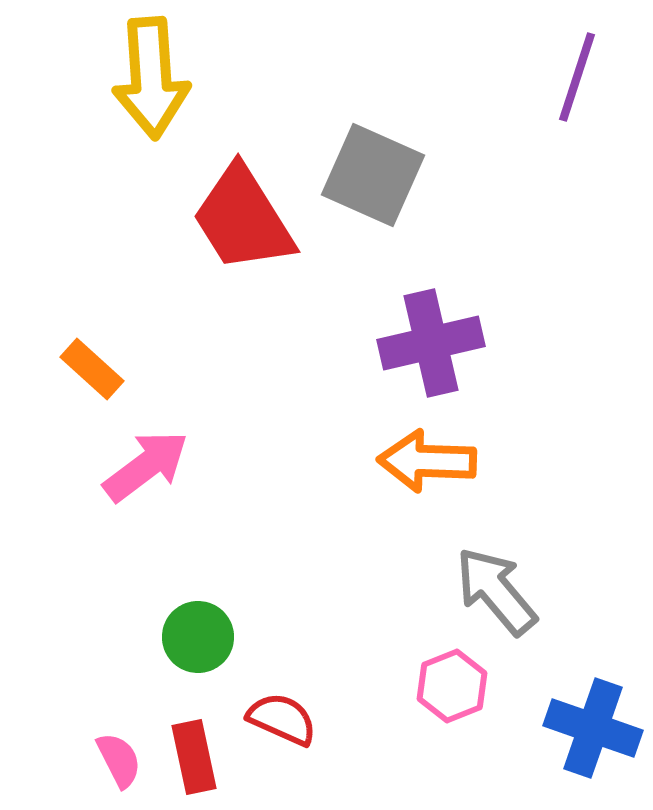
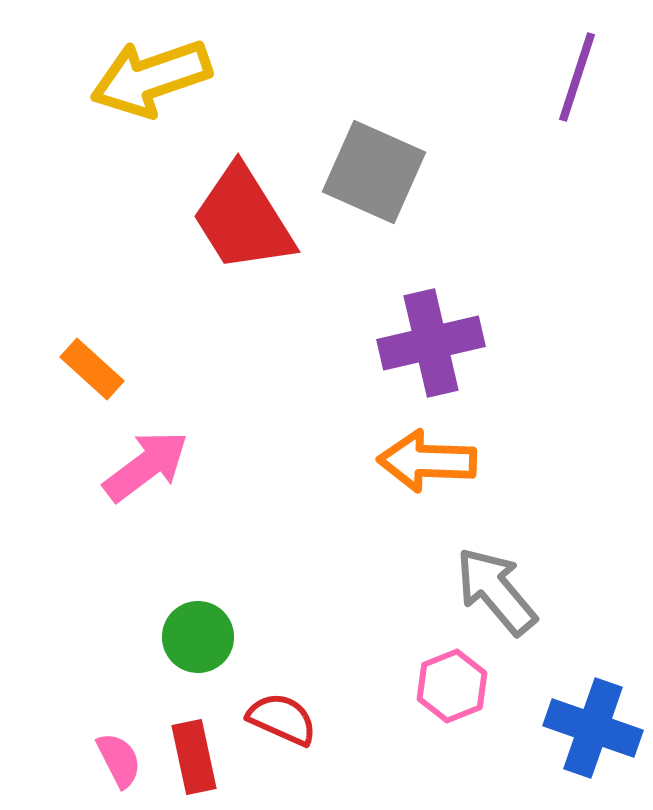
yellow arrow: rotated 75 degrees clockwise
gray square: moved 1 px right, 3 px up
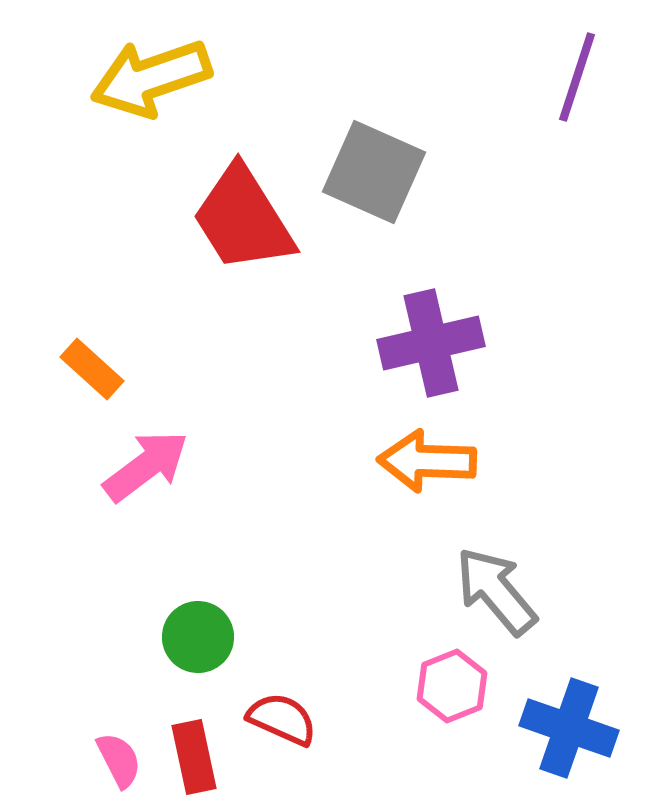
blue cross: moved 24 px left
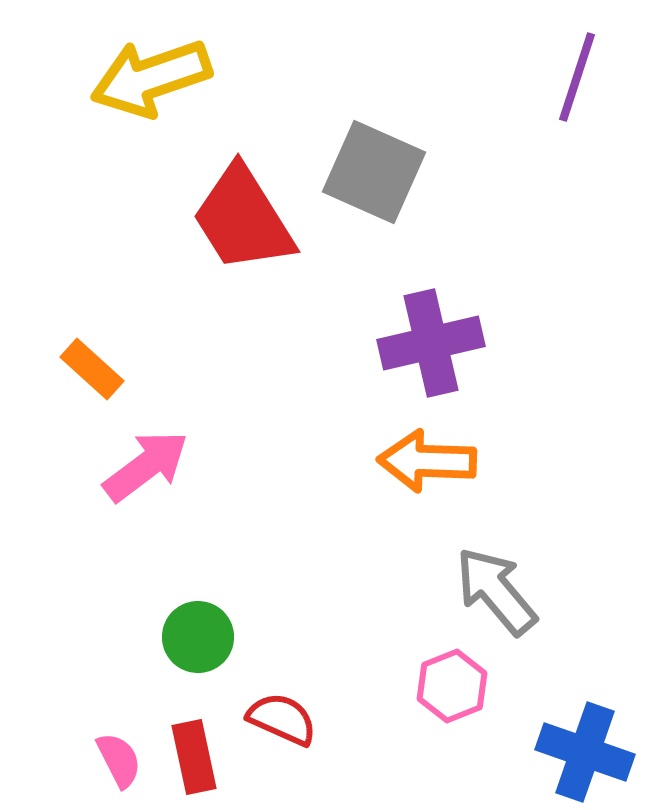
blue cross: moved 16 px right, 24 px down
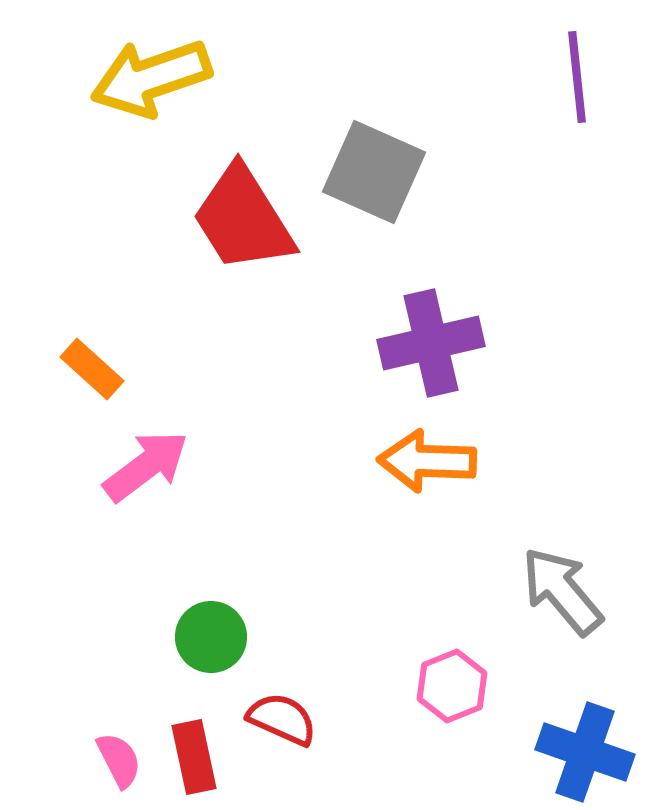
purple line: rotated 24 degrees counterclockwise
gray arrow: moved 66 px right
green circle: moved 13 px right
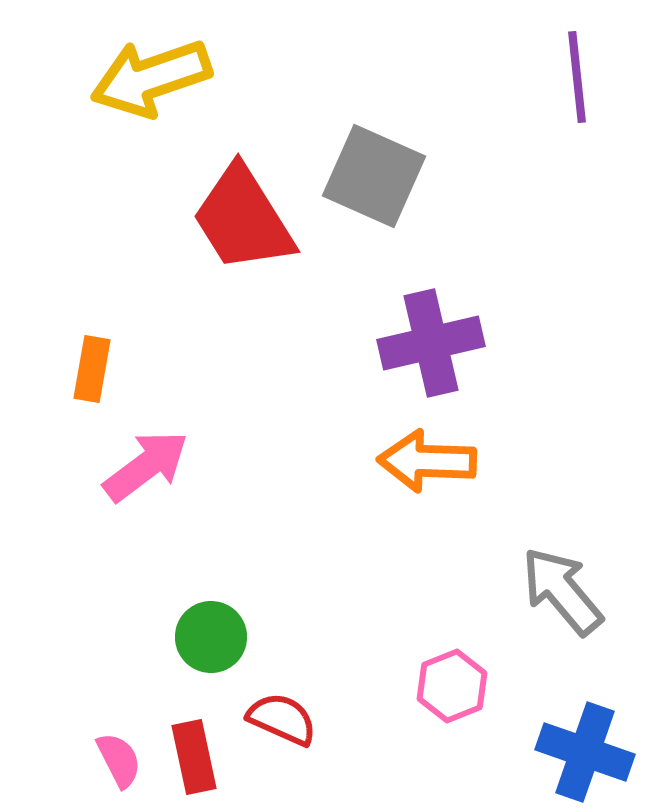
gray square: moved 4 px down
orange rectangle: rotated 58 degrees clockwise
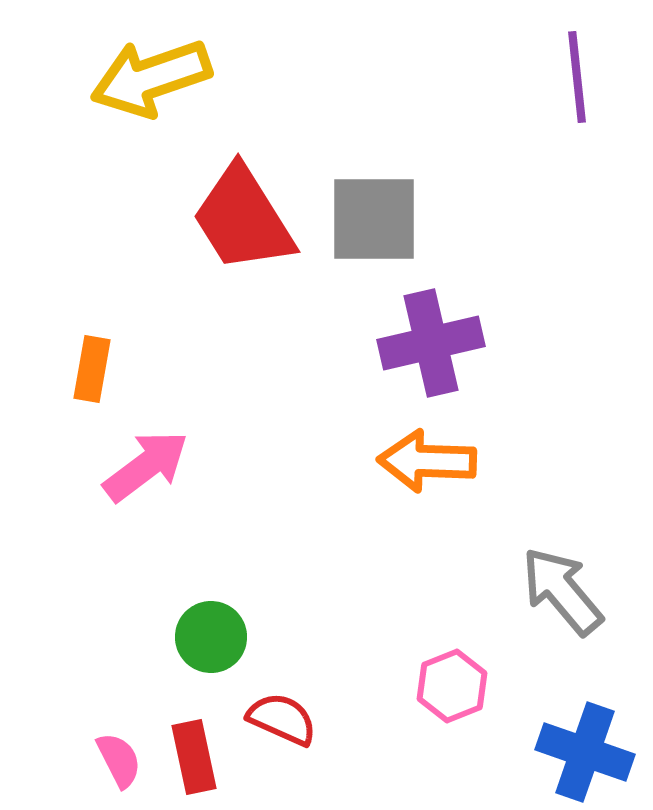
gray square: moved 43 px down; rotated 24 degrees counterclockwise
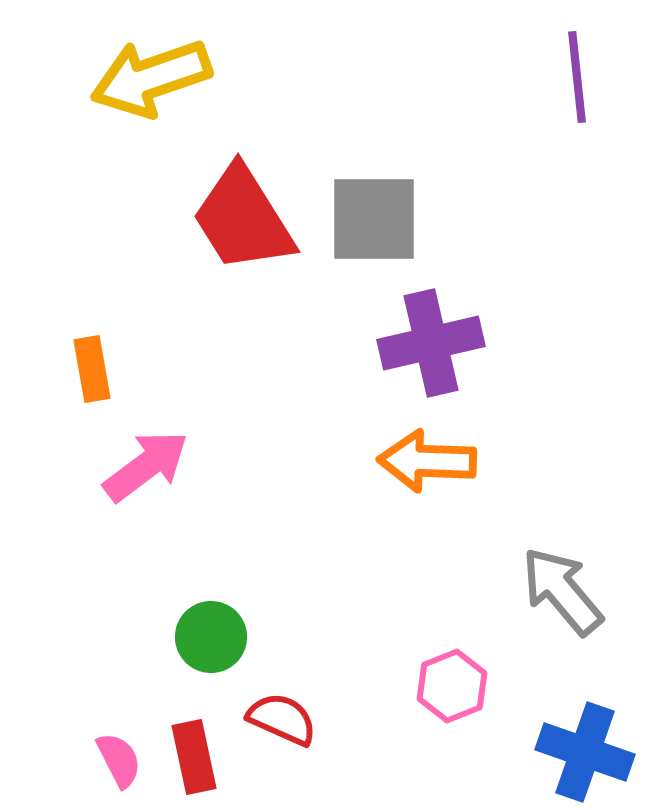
orange rectangle: rotated 20 degrees counterclockwise
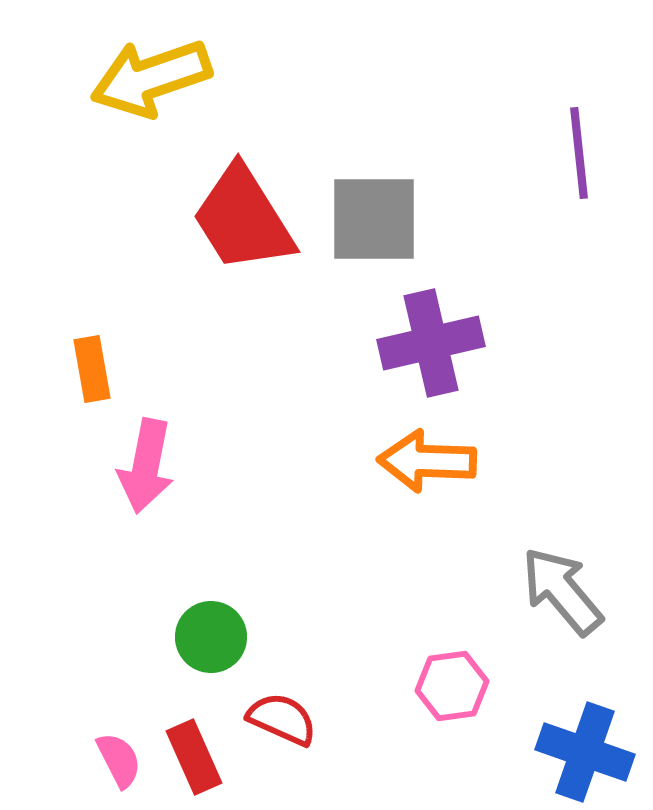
purple line: moved 2 px right, 76 px down
pink arrow: rotated 138 degrees clockwise
pink hexagon: rotated 14 degrees clockwise
red rectangle: rotated 12 degrees counterclockwise
